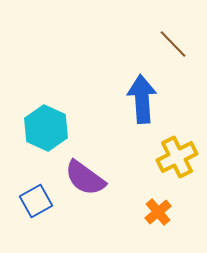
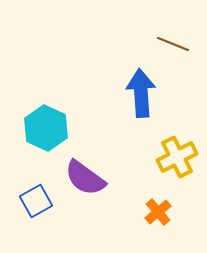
brown line: rotated 24 degrees counterclockwise
blue arrow: moved 1 px left, 6 px up
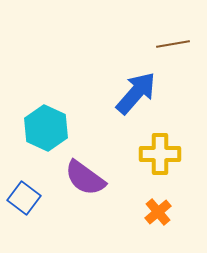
brown line: rotated 32 degrees counterclockwise
blue arrow: moved 5 px left; rotated 45 degrees clockwise
yellow cross: moved 17 px left, 3 px up; rotated 27 degrees clockwise
blue square: moved 12 px left, 3 px up; rotated 24 degrees counterclockwise
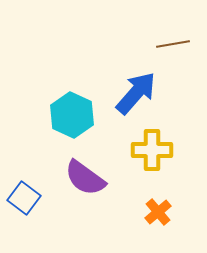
cyan hexagon: moved 26 px right, 13 px up
yellow cross: moved 8 px left, 4 px up
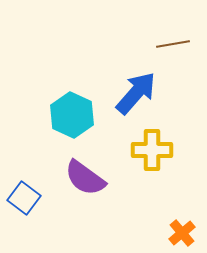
orange cross: moved 24 px right, 21 px down
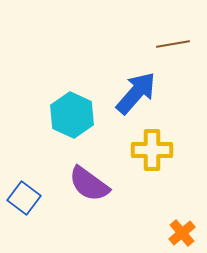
purple semicircle: moved 4 px right, 6 px down
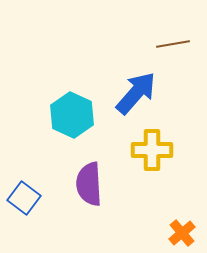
purple semicircle: rotated 51 degrees clockwise
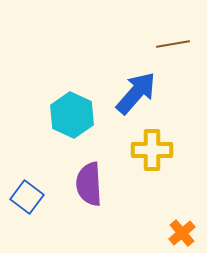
blue square: moved 3 px right, 1 px up
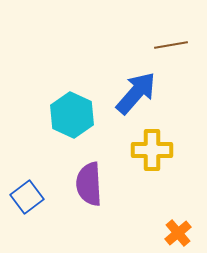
brown line: moved 2 px left, 1 px down
blue square: rotated 16 degrees clockwise
orange cross: moved 4 px left
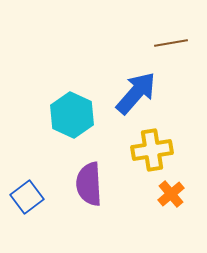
brown line: moved 2 px up
yellow cross: rotated 9 degrees counterclockwise
orange cross: moved 7 px left, 39 px up
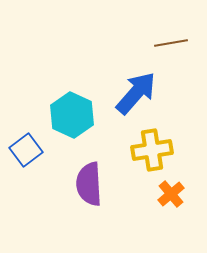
blue square: moved 1 px left, 47 px up
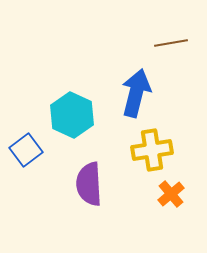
blue arrow: rotated 27 degrees counterclockwise
